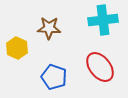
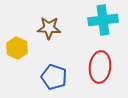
red ellipse: rotated 44 degrees clockwise
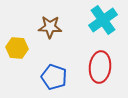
cyan cross: rotated 28 degrees counterclockwise
brown star: moved 1 px right, 1 px up
yellow hexagon: rotated 20 degrees counterclockwise
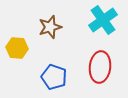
brown star: rotated 20 degrees counterclockwise
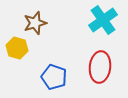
brown star: moved 15 px left, 4 px up
yellow hexagon: rotated 10 degrees clockwise
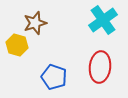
yellow hexagon: moved 3 px up
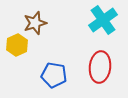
yellow hexagon: rotated 20 degrees clockwise
blue pentagon: moved 2 px up; rotated 10 degrees counterclockwise
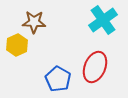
brown star: moved 1 px left, 1 px up; rotated 20 degrees clockwise
red ellipse: moved 5 px left; rotated 16 degrees clockwise
blue pentagon: moved 4 px right, 4 px down; rotated 20 degrees clockwise
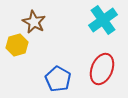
brown star: rotated 25 degrees clockwise
yellow hexagon: rotated 10 degrees clockwise
red ellipse: moved 7 px right, 2 px down
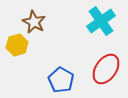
cyan cross: moved 2 px left, 1 px down
red ellipse: moved 4 px right; rotated 12 degrees clockwise
blue pentagon: moved 3 px right, 1 px down
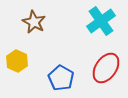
yellow hexagon: moved 16 px down; rotated 20 degrees counterclockwise
red ellipse: moved 1 px up
blue pentagon: moved 2 px up
